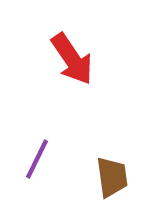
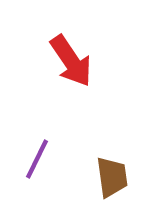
red arrow: moved 1 px left, 2 px down
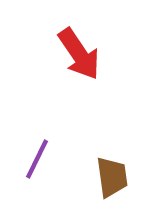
red arrow: moved 8 px right, 7 px up
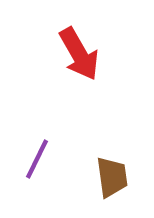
red arrow: rotated 4 degrees clockwise
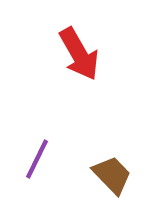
brown trapezoid: moved 2 px up; rotated 36 degrees counterclockwise
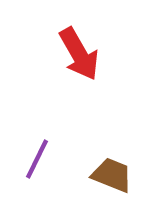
brown trapezoid: rotated 24 degrees counterclockwise
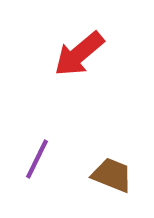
red arrow: rotated 80 degrees clockwise
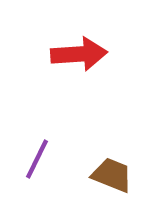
red arrow: rotated 144 degrees counterclockwise
